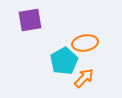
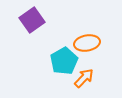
purple square: moved 2 px right; rotated 25 degrees counterclockwise
orange ellipse: moved 2 px right
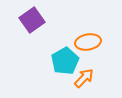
orange ellipse: moved 1 px right, 1 px up
cyan pentagon: moved 1 px right
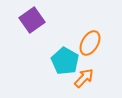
orange ellipse: moved 2 px right, 1 px down; rotated 50 degrees counterclockwise
cyan pentagon: rotated 12 degrees counterclockwise
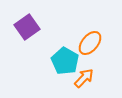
purple square: moved 5 px left, 7 px down
orange ellipse: rotated 10 degrees clockwise
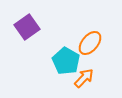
cyan pentagon: moved 1 px right
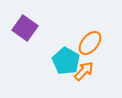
purple square: moved 2 px left, 1 px down; rotated 20 degrees counterclockwise
orange arrow: moved 7 px up
